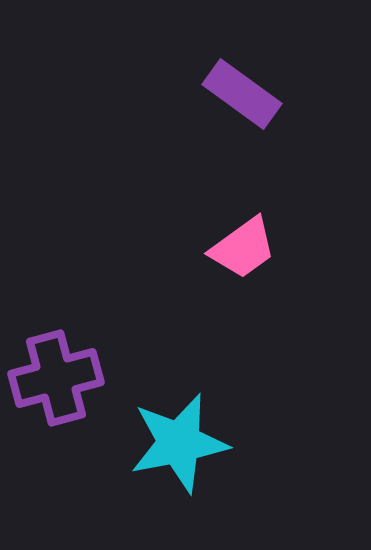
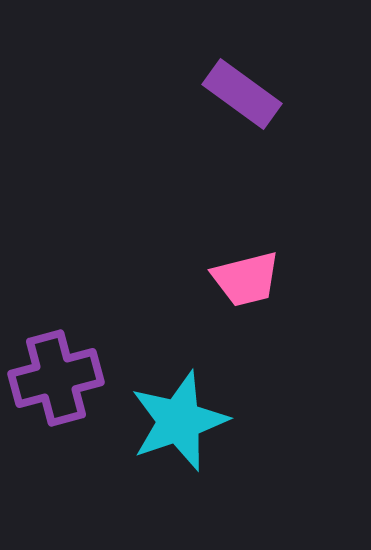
pink trapezoid: moved 3 px right, 31 px down; rotated 22 degrees clockwise
cyan star: moved 22 px up; rotated 8 degrees counterclockwise
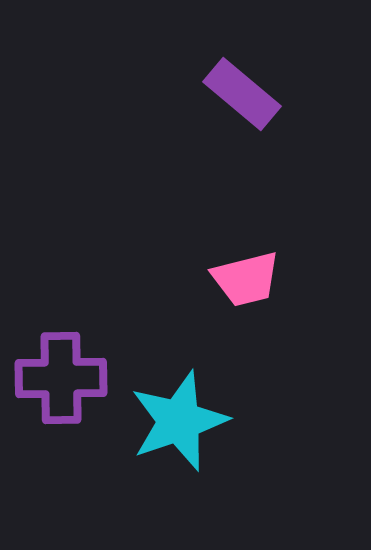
purple rectangle: rotated 4 degrees clockwise
purple cross: moved 5 px right; rotated 14 degrees clockwise
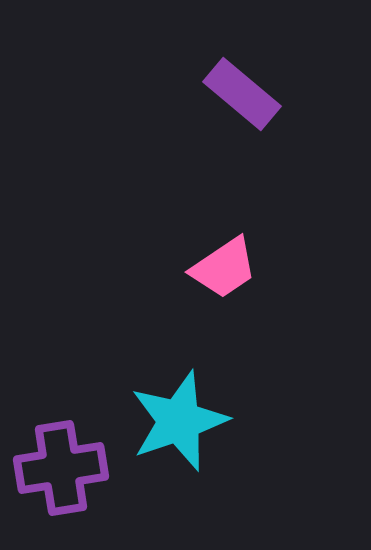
pink trapezoid: moved 22 px left, 11 px up; rotated 20 degrees counterclockwise
purple cross: moved 90 px down; rotated 8 degrees counterclockwise
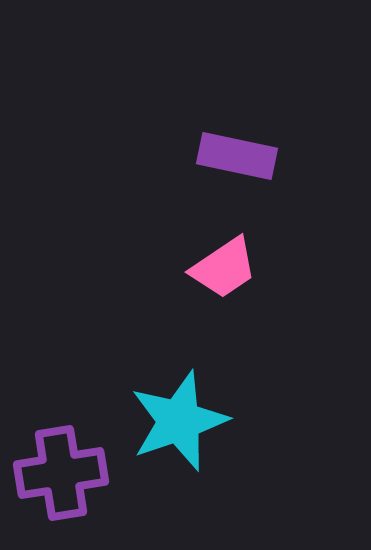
purple rectangle: moved 5 px left, 62 px down; rotated 28 degrees counterclockwise
purple cross: moved 5 px down
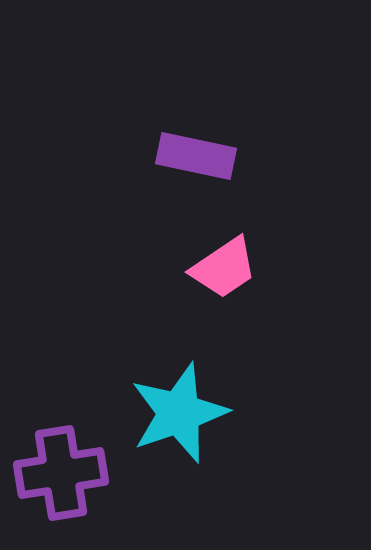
purple rectangle: moved 41 px left
cyan star: moved 8 px up
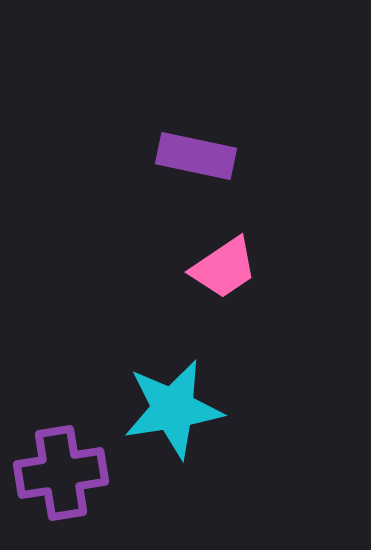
cyan star: moved 6 px left, 4 px up; rotated 10 degrees clockwise
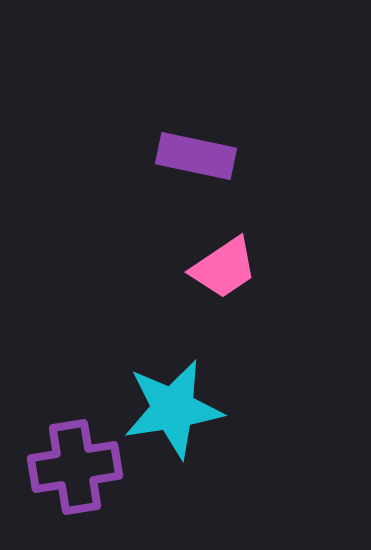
purple cross: moved 14 px right, 6 px up
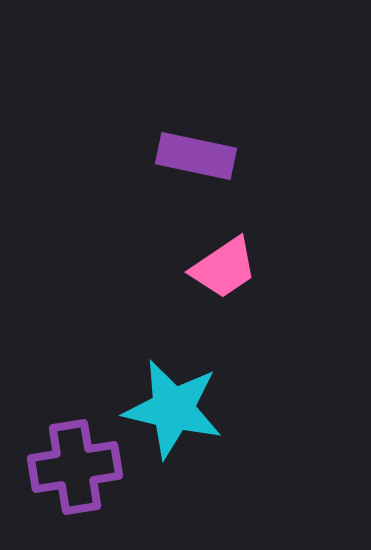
cyan star: rotated 22 degrees clockwise
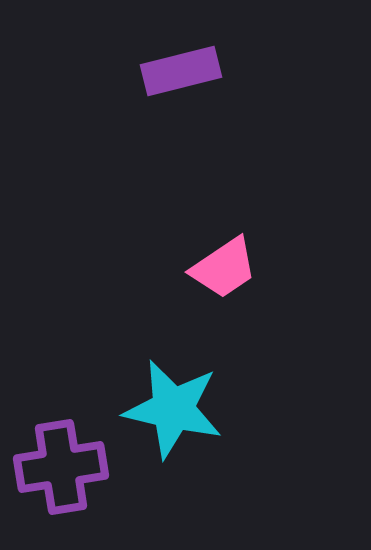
purple rectangle: moved 15 px left, 85 px up; rotated 26 degrees counterclockwise
purple cross: moved 14 px left
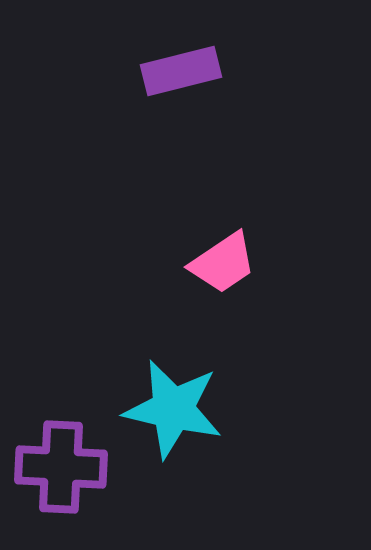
pink trapezoid: moved 1 px left, 5 px up
purple cross: rotated 12 degrees clockwise
